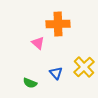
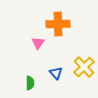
pink triangle: rotated 24 degrees clockwise
green semicircle: rotated 112 degrees counterclockwise
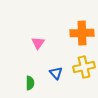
orange cross: moved 24 px right, 9 px down
yellow cross: rotated 30 degrees clockwise
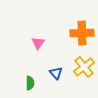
yellow cross: rotated 25 degrees counterclockwise
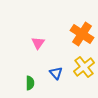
orange cross: moved 1 px down; rotated 35 degrees clockwise
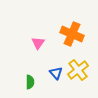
orange cross: moved 10 px left; rotated 10 degrees counterclockwise
yellow cross: moved 6 px left, 3 px down
green semicircle: moved 1 px up
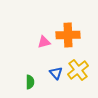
orange cross: moved 4 px left, 1 px down; rotated 25 degrees counterclockwise
pink triangle: moved 6 px right, 1 px up; rotated 40 degrees clockwise
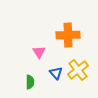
pink triangle: moved 5 px left, 10 px down; rotated 48 degrees counterclockwise
